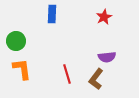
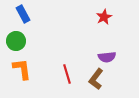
blue rectangle: moved 29 px left; rotated 30 degrees counterclockwise
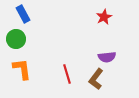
green circle: moved 2 px up
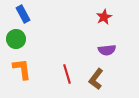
purple semicircle: moved 7 px up
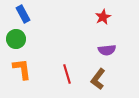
red star: moved 1 px left
brown L-shape: moved 2 px right
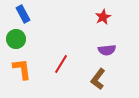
red line: moved 6 px left, 10 px up; rotated 48 degrees clockwise
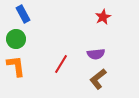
purple semicircle: moved 11 px left, 4 px down
orange L-shape: moved 6 px left, 3 px up
brown L-shape: rotated 15 degrees clockwise
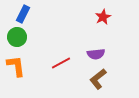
blue rectangle: rotated 54 degrees clockwise
green circle: moved 1 px right, 2 px up
red line: moved 1 px up; rotated 30 degrees clockwise
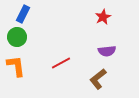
purple semicircle: moved 11 px right, 3 px up
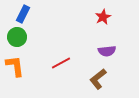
orange L-shape: moved 1 px left
